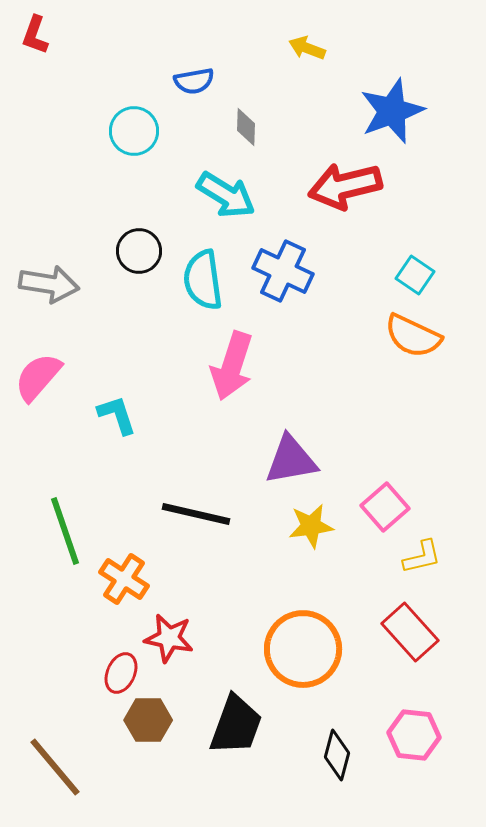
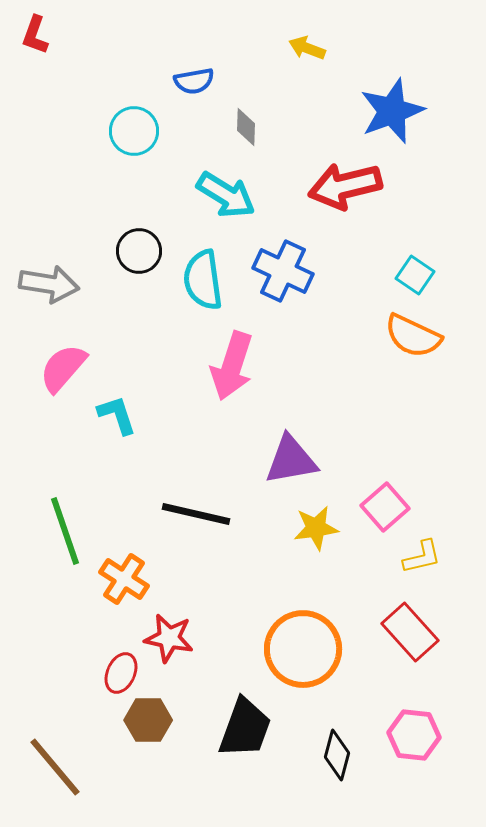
pink semicircle: moved 25 px right, 9 px up
yellow star: moved 5 px right, 2 px down
black trapezoid: moved 9 px right, 3 px down
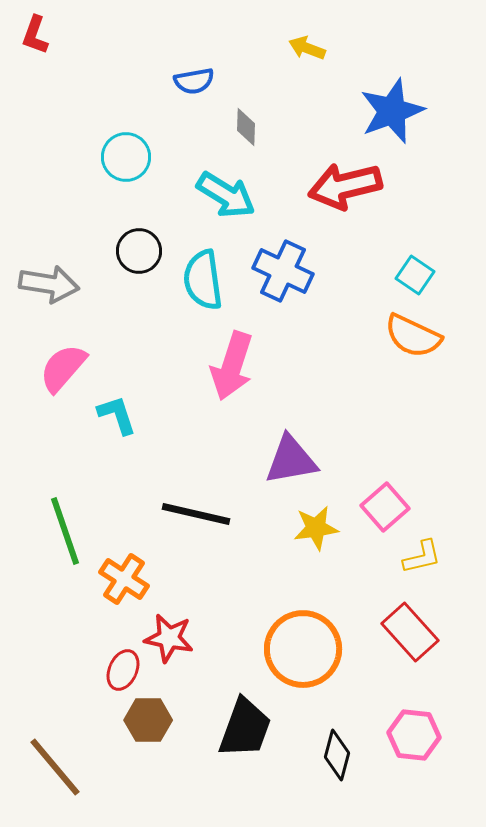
cyan circle: moved 8 px left, 26 px down
red ellipse: moved 2 px right, 3 px up
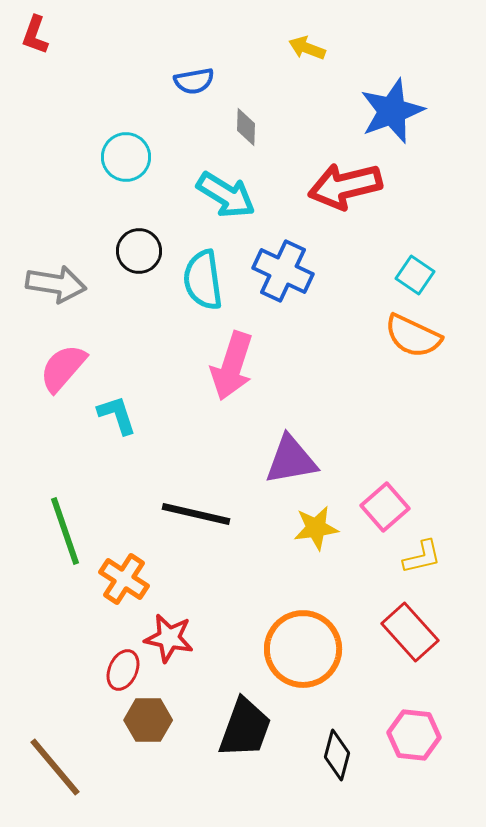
gray arrow: moved 7 px right
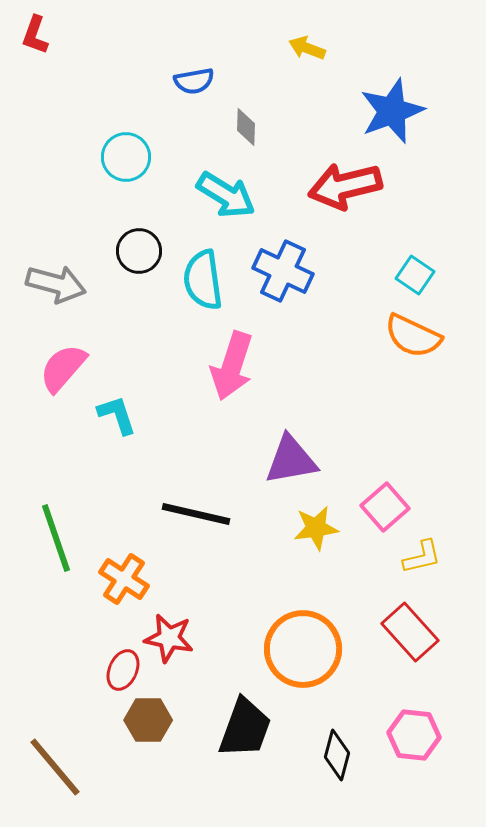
gray arrow: rotated 6 degrees clockwise
green line: moved 9 px left, 7 px down
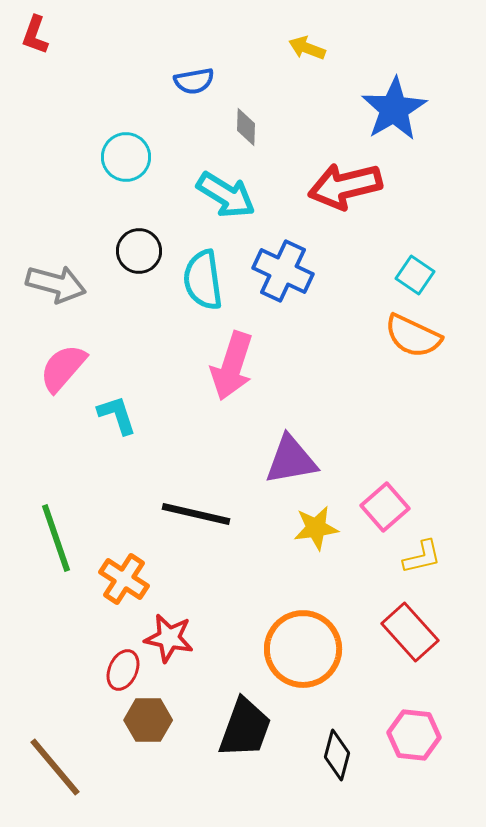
blue star: moved 2 px right, 2 px up; rotated 10 degrees counterclockwise
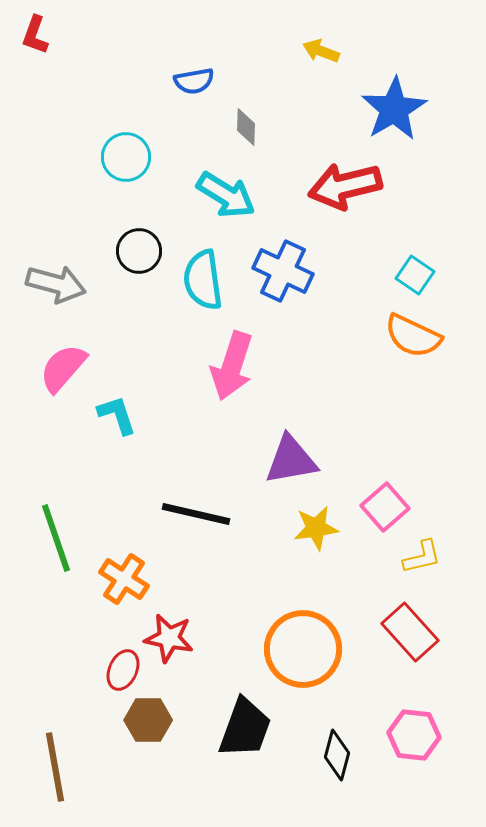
yellow arrow: moved 14 px right, 3 px down
brown line: rotated 30 degrees clockwise
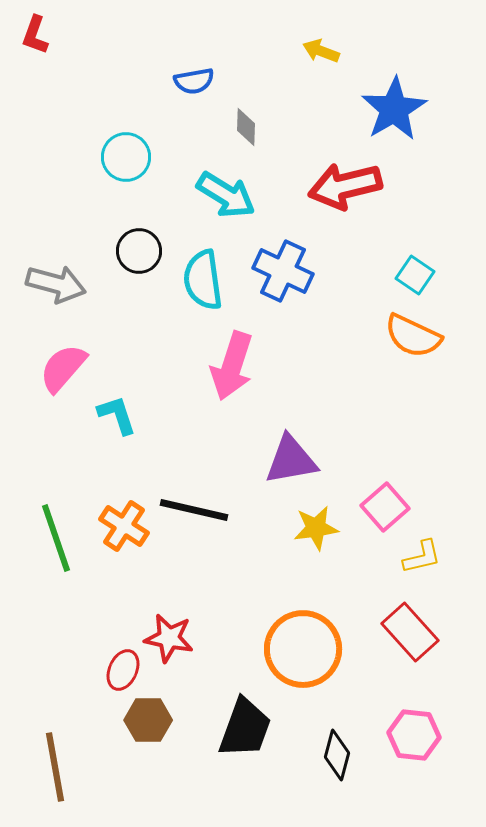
black line: moved 2 px left, 4 px up
orange cross: moved 53 px up
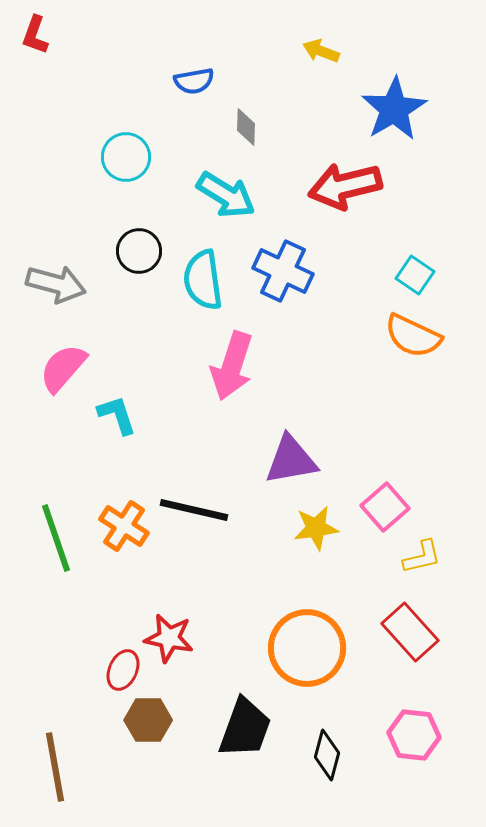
orange circle: moved 4 px right, 1 px up
black diamond: moved 10 px left
